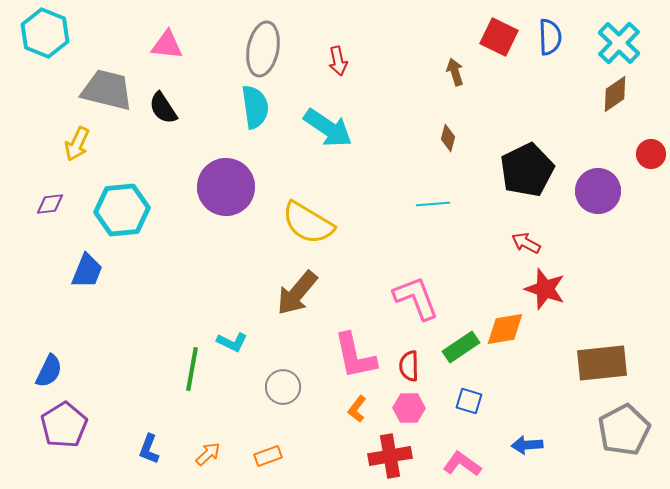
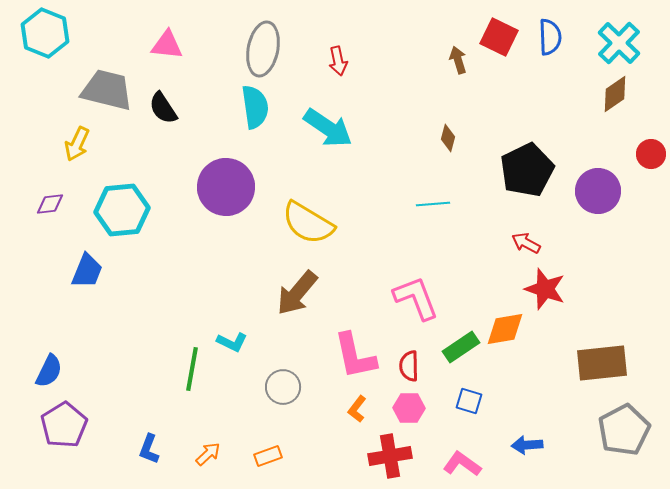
brown arrow at (455, 72): moved 3 px right, 12 px up
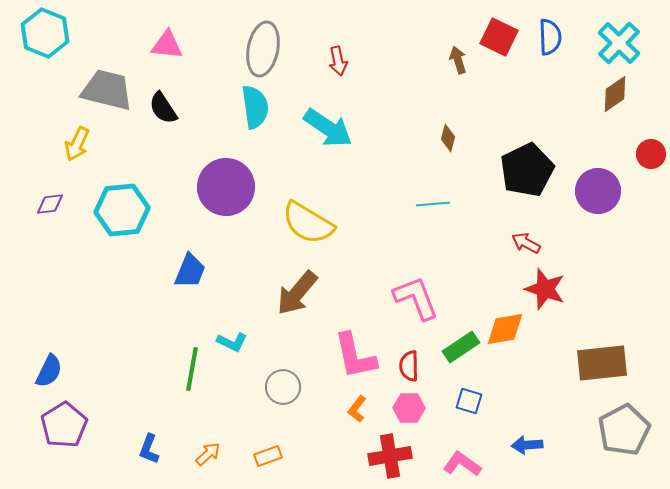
blue trapezoid at (87, 271): moved 103 px right
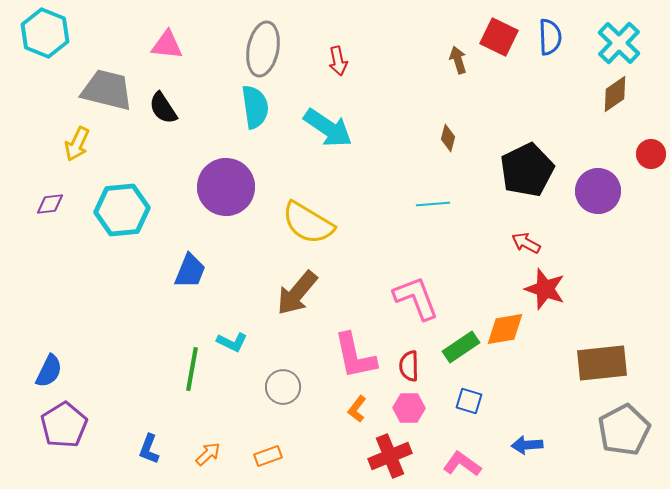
red cross at (390, 456): rotated 12 degrees counterclockwise
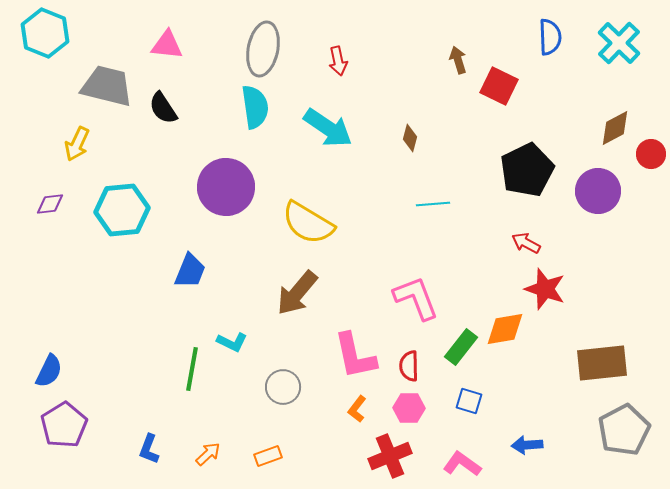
red square at (499, 37): moved 49 px down
gray trapezoid at (107, 90): moved 4 px up
brown diamond at (615, 94): moved 34 px down; rotated 6 degrees clockwise
brown diamond at (448, 138): moved 38 px left
green rectangle at (461, 347): rotated 18 degrees counterclockwise
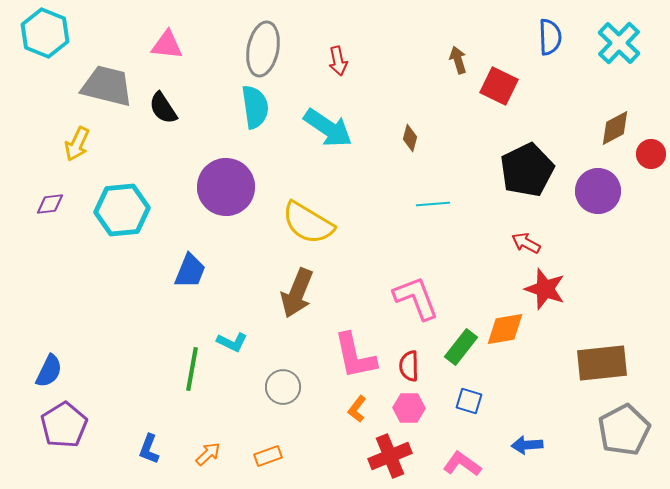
brown arrow at (297, 293): rotated 18 degrees counterclockwise
